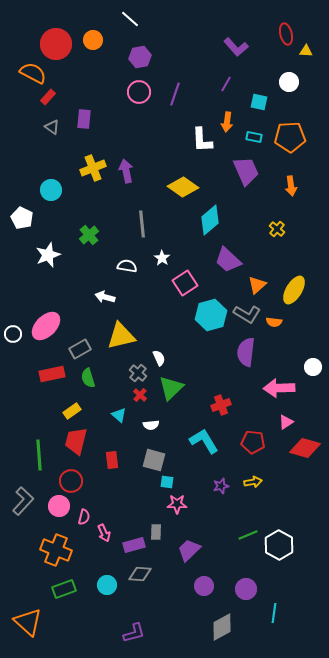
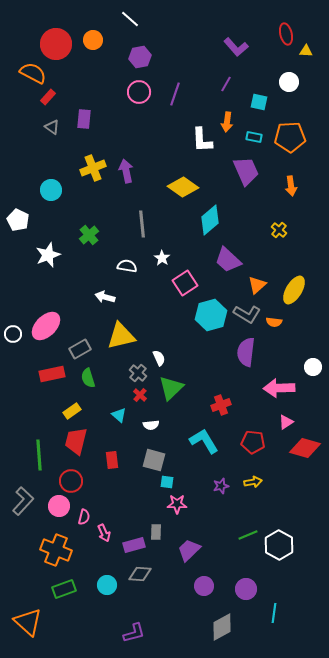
white pentagon at (22, 218): moved 4 px left, 2 px down
yellow cross at (277, 229): moved 2 px right, 1 px down
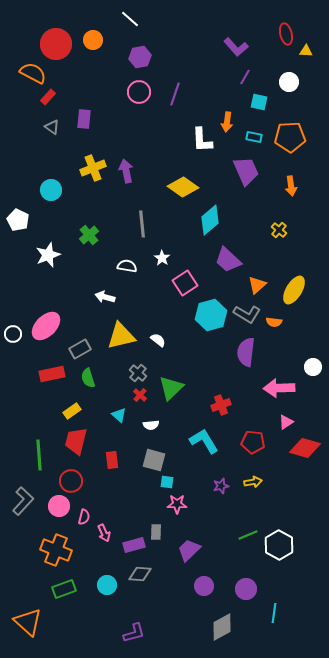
purple line at (226, 84): moved 19 px right, 7 px up
white semicircle at (159, 358): moved 1 px left, 18 px up; rotated 28 degrees counterclockwise
